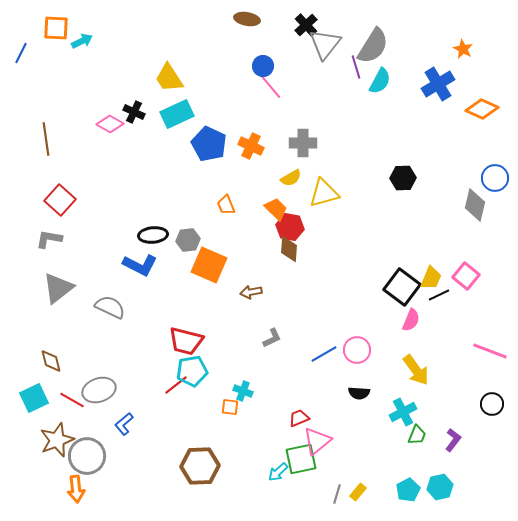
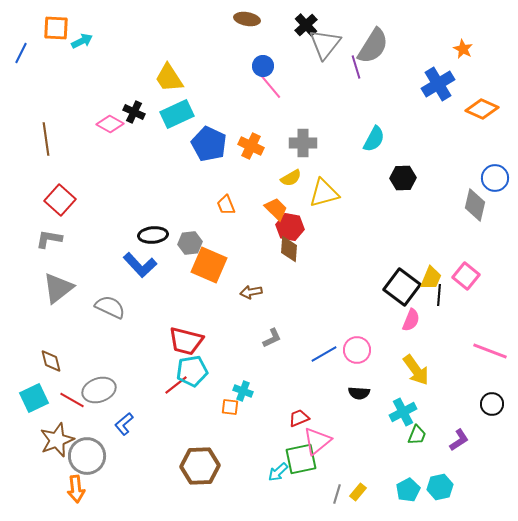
cyan semicircle at (380, 81): moved 6 px left, 58 px down
gray hexagon at (188, 240): moved 2 px right, 3 px down
blue L-shape at (140, 265): rotated 20 degrees clockwise
black line at (439, 295): rotated 60 degrees counterclockwise
purple L-shape at (453, 440): moved 6 px right; rotated 20 degrees clockwise
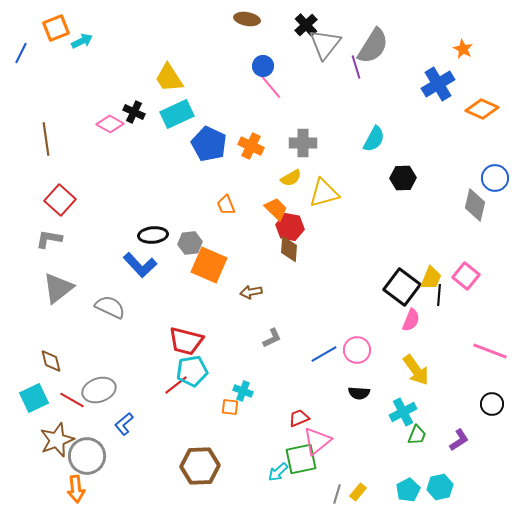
orange square at (56, 28): rotated 24 degrees counterclockwise
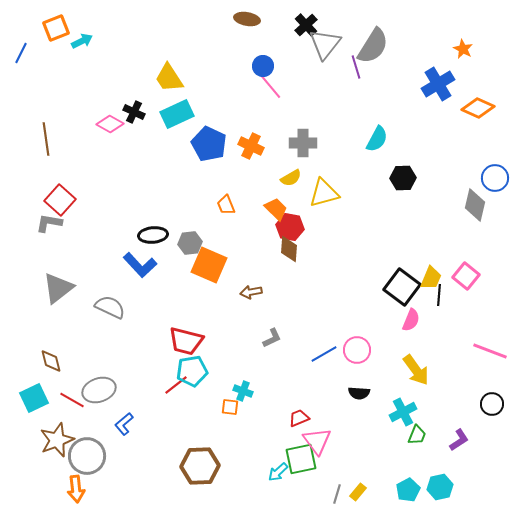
orange diamond at (482, 109): moved 4 px left, 1 px up
cyan semicircle at (374, 139): moved 3 px right
gray L-shape at (49, 239): moved 16 px up
pink triangle at (317, 441): rotated 28 degrees counterclockwise
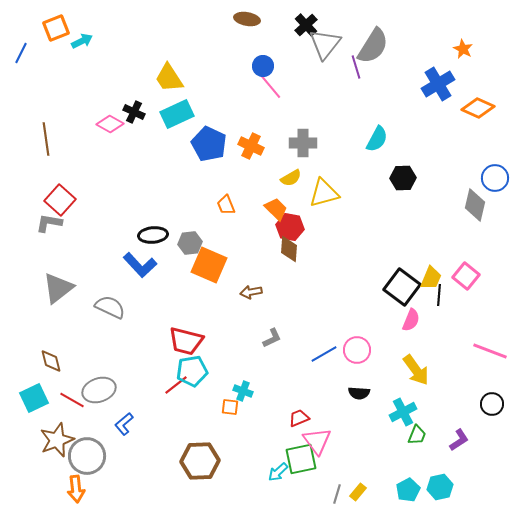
brown hexagon at (200, 466): moved 5 px up
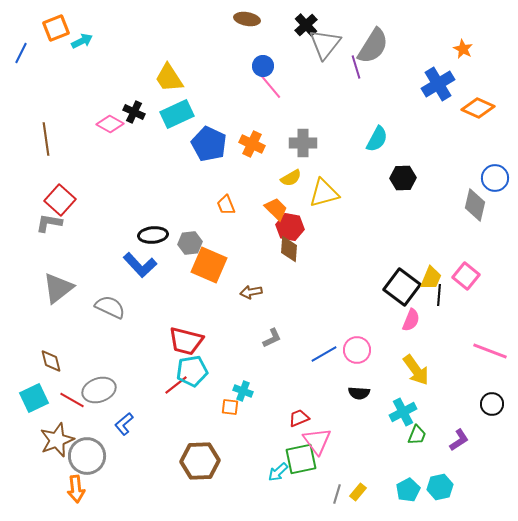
orange cross at (251, 146): moved 1 px right, 2 px up
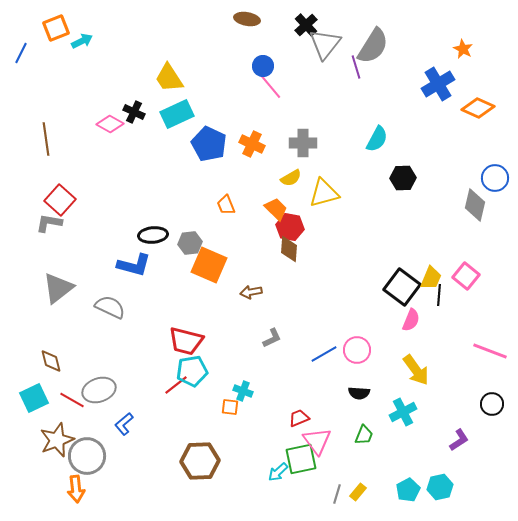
blue L-shape at (140, 265): moved 6 px left; rotated 32 degrees counterclockwise
green trapezoid at (417, 435): moved 53 px left
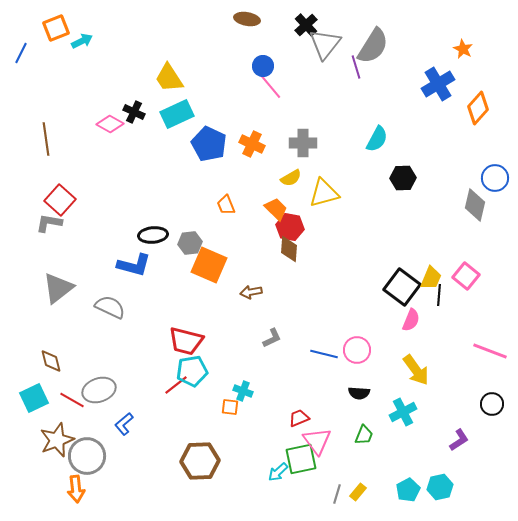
orange diamond at (478, 108): rotated 72 degrees counterclockwise
blue line at (324, 354): rotated 44 degrees clockwise
